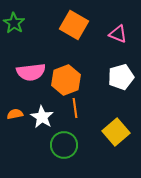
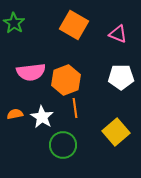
white pentagon: rotated 15 degrees clockwise
green circle: moved 1 px left
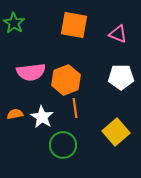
orange square: rotated 20 degrees counterclockwise
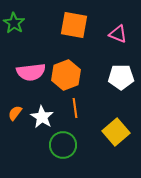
orange hexagon: moved 5 px up
orange semicircle: moved 1 px up; rotated 42 degrees counterclockwise
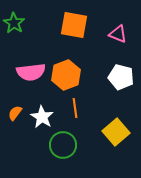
white pentagon: rotated 15 degrees clockwise
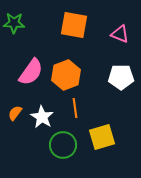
green star: rotated 30 degrees counterclockwise
pink triangle: moved 2 px right
pink semicircle: rotated 48 degrees counterclockwise
white pentagon: rotated 15 degrees counterclockwise
yellow square: moved 14 px left, 5 px down; rotated 24 degrees clockwise
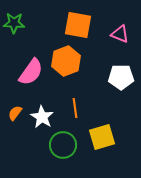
orange square: moved 4 px right
orange hexagon: moved 14 px up
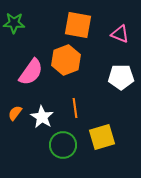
orange hexagon: moved 1 px up
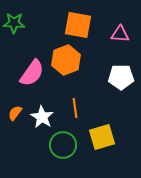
pink triangle: rotated 18 degrees counterclockwise
pink semicircle: moved 1 px right, 1 px down
